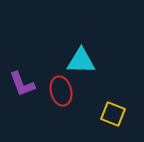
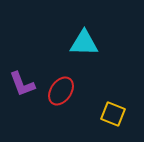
cyan triangle: moved 3 px right, 18 px up
red ellipse: rotated 48 degrees clockwise
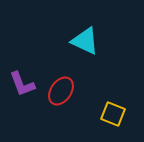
cyan triangle: moved 1 px right, 2 px up; rotated 24 degrees clockwise
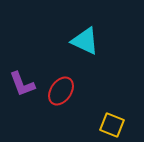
yellow square: moved 1 px left, 11 px down
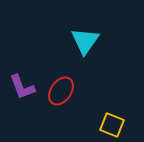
cyan triangle: rotated 40 degrees clockwise
purple L-shape: moved 3 px down
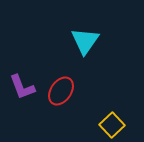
yellow square: rotated 25 degrees clockwise
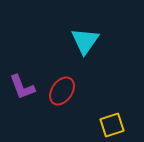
red ellipse: moved 1 px right
yellow square: rotated 25 degrees clockwise
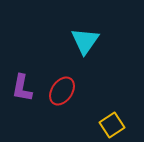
purple L-shape: moved 1 px down; rotated 32 degrees clockwise
yellow square: rotated 15 degrees counterclockwise
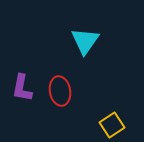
red ellipse: moved 2 px left; rotated 44 degrees counterclockwise
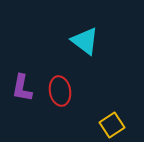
cyan triangle: rotated 28 degrees counterclockwise
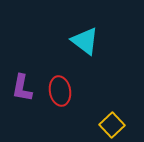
yellow square: rotated 10 degrees counterclockwise
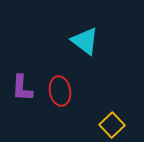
purple L-shape: rotated 8 degrees counterclockwise
